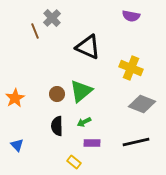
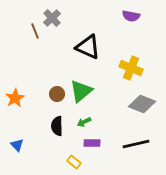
black line: moved 2 px down
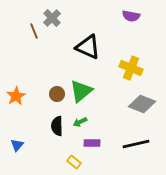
brown line: moved 1 px left
orange star: moved 1 px right, 2 px up
green arrow: moved 4 px left
blue triangle: rotated 24 degrees clockwise
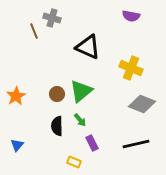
gray cross: rotated 30 degrees counterclockwise
green arrow: moved 2 px up; rotated 104 degrees counterclockwise
purple rectangle: rotated 63 degrees clockwise
yellow rectangle: rotated 16 degrees counterclockwise
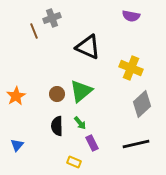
gray cross: rotated 36 degrees counterclockwise
gray diamond: rotated 64 degrees counterclockwise
green arrow: moved 3 px down
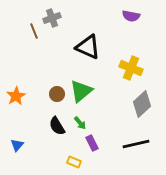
black semicircle: rotated 30 degrees counterclockwise
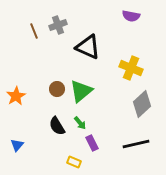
gray cross: moved 6 px right, 7 px down
brown circle: moved 5 px up
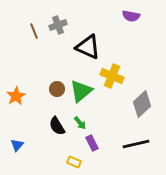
yellow cross: moved 19 px left, 8 px down
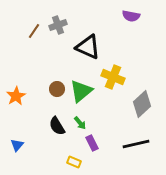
brown line: rotated 56 degrees clockwise
yellow cross: moved 1 px right, 1 px down
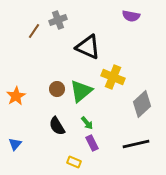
gray cross: moved 5 px up
green arrow: moved 7 px right
blue triangle: moved 2 px left, 1 px up
